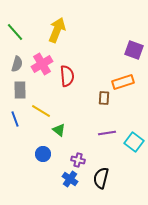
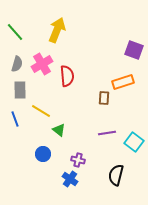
black semicircle: moved 15 px right, 3 px up
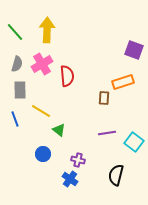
yellow arrow: moved 10 px left; rotated 20 degrees counterclockwise
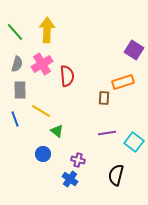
purple square: rotated 12 degrees clockwise
green triangle: moved 2 px left, 1 px down
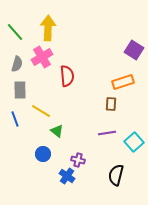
yellow arrow: moved 1 px right, 2 px up
pink cross: moved 7 px up
brown rectangle: moved 7 px right, 6 px down
cyan square: rotated 12 degrees clockwise
blue cross: moved 3 px left, 3 px up
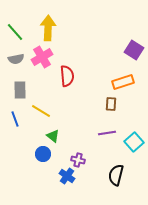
gray semicircle: moved 1 px left, 5 px up; rotated 63 degrees clockwise
green triangle: moved 4 px left, 5 px down
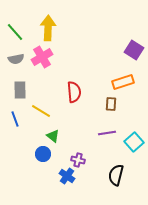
red semicircle: moved 7 px right, 16 px down
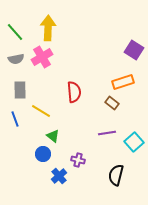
brown rectangle: moved 1 px right, 1 px up; rotated 56 degrees counterclockwise
blue cross: moved 8 px left; rotated 14 degrees clockwise
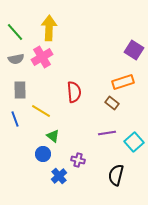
yellow arrow: moved 1 px right
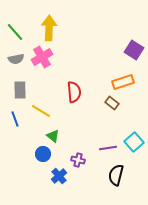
purple line: moved 1 px right, 15 px down
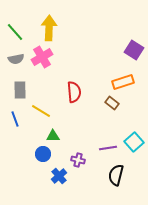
green triangle: rotated 40 degrees counterclockwise
